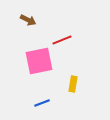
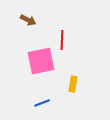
red line: rotated 66 degrees counterclockwise
pink square: moved 2 px right
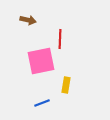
brown arrow: rotated 14 degrees counterclockwise
red line: moved 2 px left, 1 px up
yellow rectangle: moved 7 px left, 1 px down
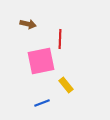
brown arrow: moved 4 px down
yellow rectangle: rotated 49 degrees counterclockwise
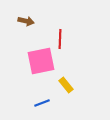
brown arrow: moved 2 px left, 3 px up
